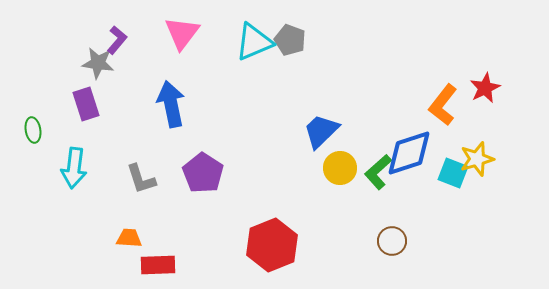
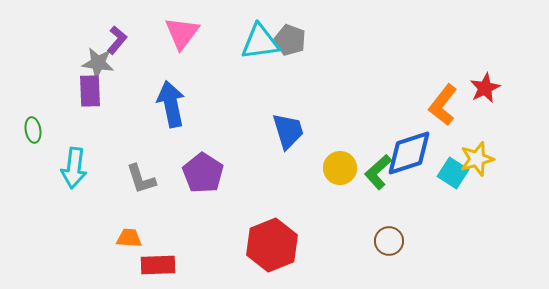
cyan triangle: moved 6 px right; rotated 15 degrees clockwise
purple rectangle: moved 4 px right, 13 px up; rotated 16 degrees clockwise
blue trapezoid: moved 33 px left; rotated 117 degrees clockwise
cyan square: rotated 12 degrees clockwise
brown circle: moved 3 px left
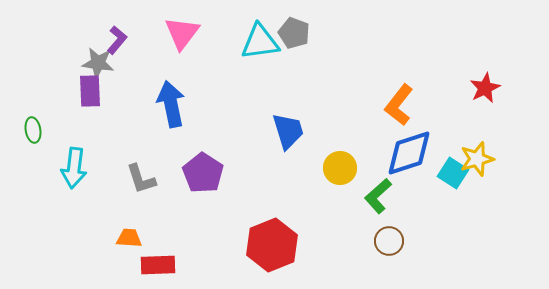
gray pentagon: moved 4 px right, 7 px up
orange L-shape: moved 44 px left
green L-shape: moved 24 px down
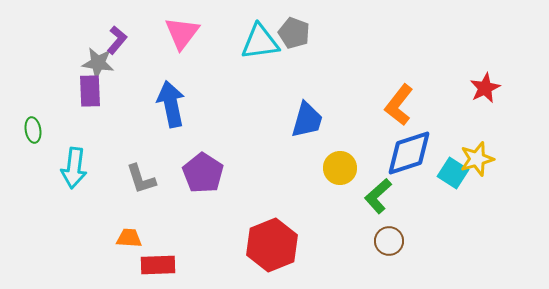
blue trapezoid: moved 19 px right, 11 px up; rotated 33 degrees clockwise
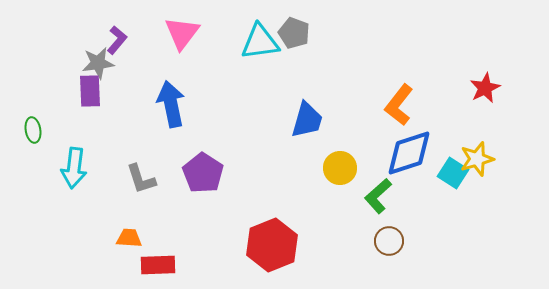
gray star: rotated 16 degrees counterclockwise
